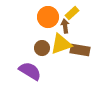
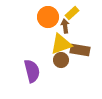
brown circle: moved 19 px right, 12 px down
purple semicircle: moved 2 px right; rotated 45 degrees clockwise
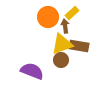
yellow triangle: moved 1 px right
brown rectangle: moved 1 px left, 4 px up
purple semicircle: rotated 55 degrees counterclockwise
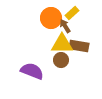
orange circle: moved 3 px right, 1 px down
brown arrow: rotated 24 degrees counterclockwise
yellow triangle: rotated 20 degrees clockwise
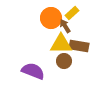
yellow triangle: moved 1 px left
brown circle: moved 3 px right, 1 px down
purple semicircle: moved 1 px right
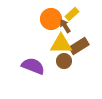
yellow rectangle: moved 1 px down
orange circle: moved 1 px down
brown rectangle: rotated 42 degrees counterclockwise
purple semicircle: moved 5 px up
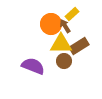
orange circle: moved 5 px down
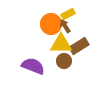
yellow rectangle: moved 4 px left; rotated 16 degrees clockwise
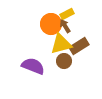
yellow rectangle: moved 1 px left
yellow triangle: rotated 15 degrees counterclockwise
